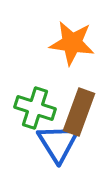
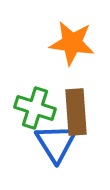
brown rectangle: moved 3 px left; rotated 24 degrees counterclockwise
blue triangle: moved 2 px left
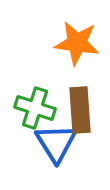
orange star: moved 5 px right
brown rectangle: moved 4 px right, 2 px up
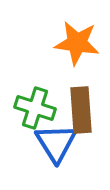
brown rectangle: moved 1 px right
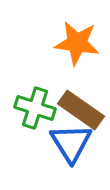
brown rectangle: rotated 51 degrees counterclockwise
blue triangle: moved 15 px right
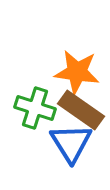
orange star: moved 29 px down
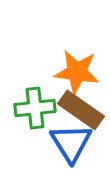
green cross: rotated 24 degrees counterclockwise
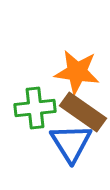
brown rectangle: moved 2 px right, 2 px down
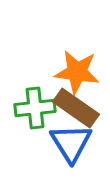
brown rectangle: moved 7 px left, 4 px up
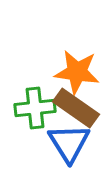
blue triangle: moved 2 px left
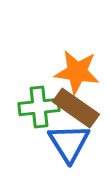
green cross: moved 4 px right, 1 px up
